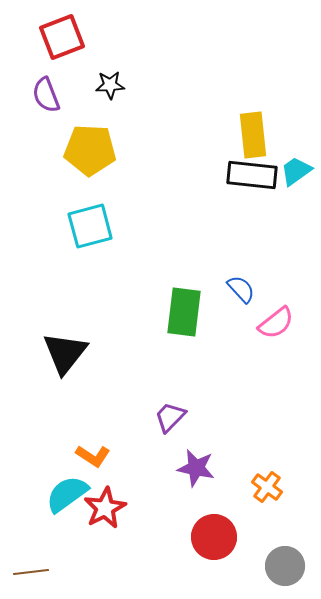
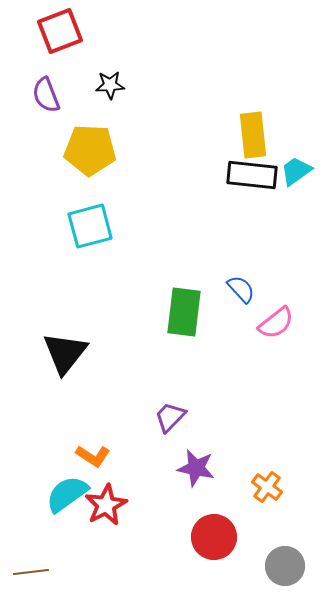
red square: moved 2 px left, 6 px up
red star: moved 1 px right, 3 px up
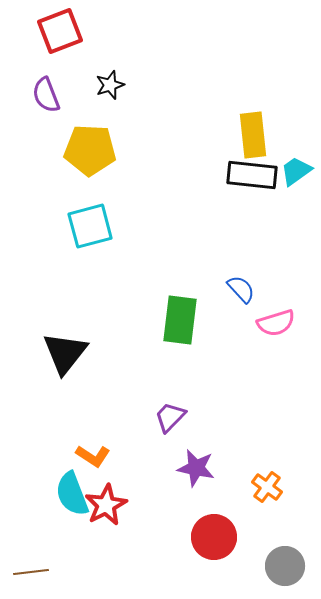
black star: rotated 16 degrees counterclockwise
green rectangle: moved 4 px left, 8 px down
pink semicircle: rotated 21 degrees clockwise
cyan semicircle: moved 5 px right; rotated 75 degrees counterclockwise
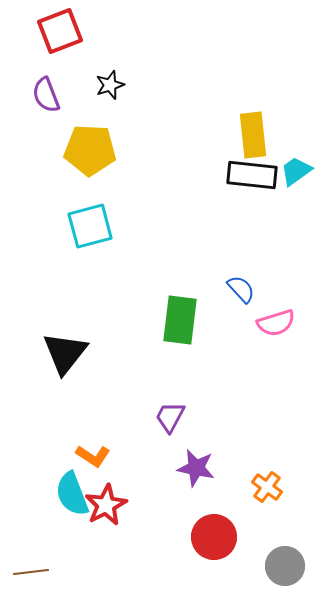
purple trapezoid: rotated 16 degrees counterclockwise
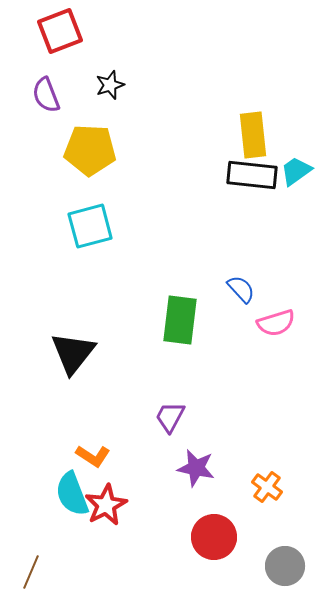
black triangle: moved 8 px right
brown line: rotated 60 degrees counterclockwise
